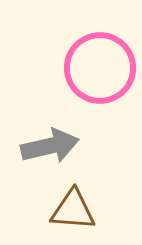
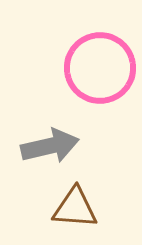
brown triangle: moved 2 px right, 2 px up
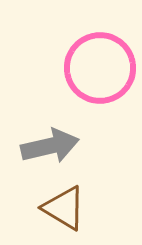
brown triangle: moved 11 px left; rotated 27 degrees clockwise
